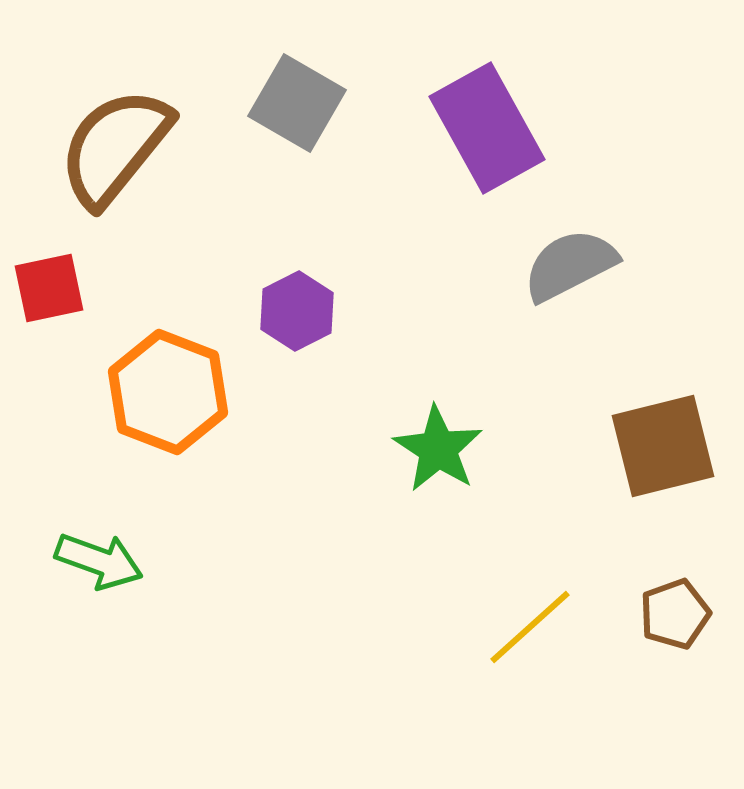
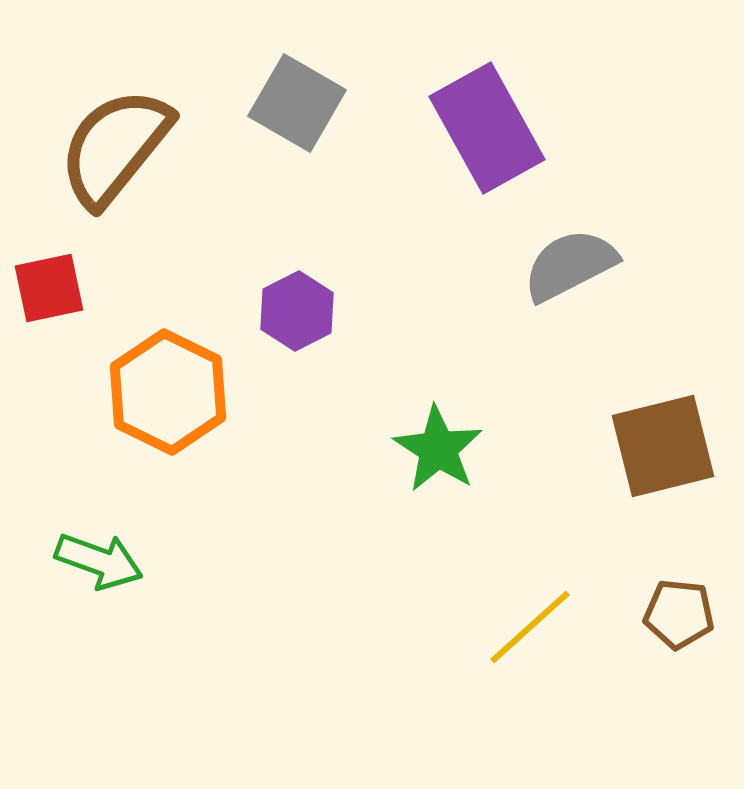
orange hexagon: rotated 5 degrees clockwise
brown pentagon: moved 4 px right; rotated 26 degrees clockwise
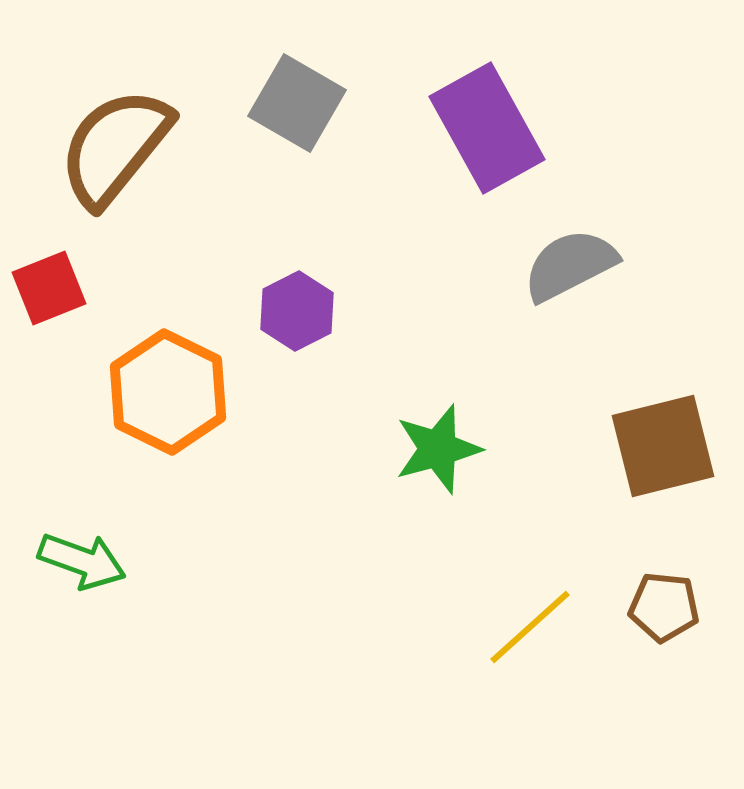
red square: rotated 10 degrees counterclockwise
green star: rotated 24 degrees clockwise
green arrow: moved 17 px left
brown pentagon: moved 15 px left, 7 px up
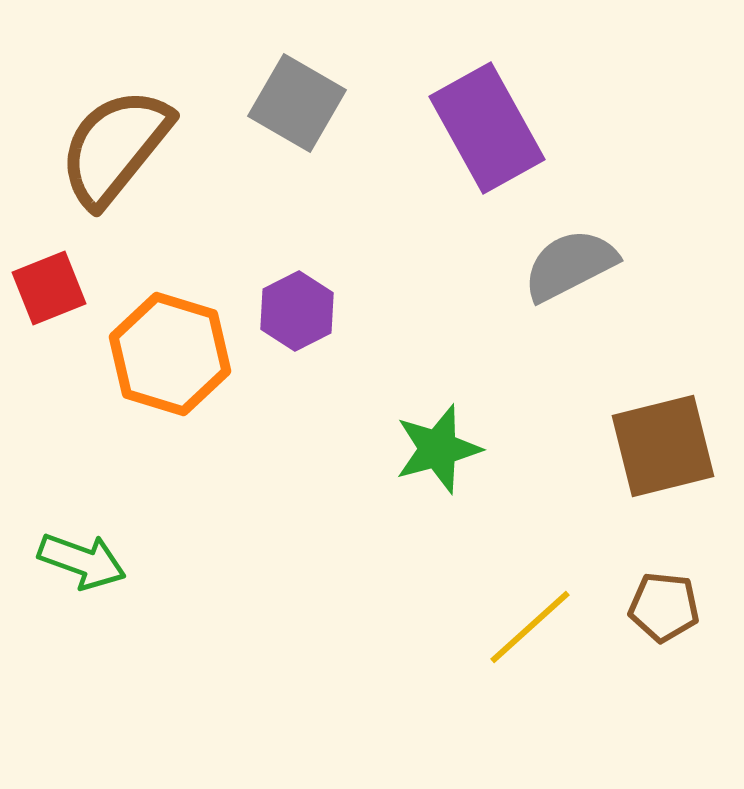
orange hexagon: moved 2 px right, 38 px up; rotated 9 degrees counterclockwise
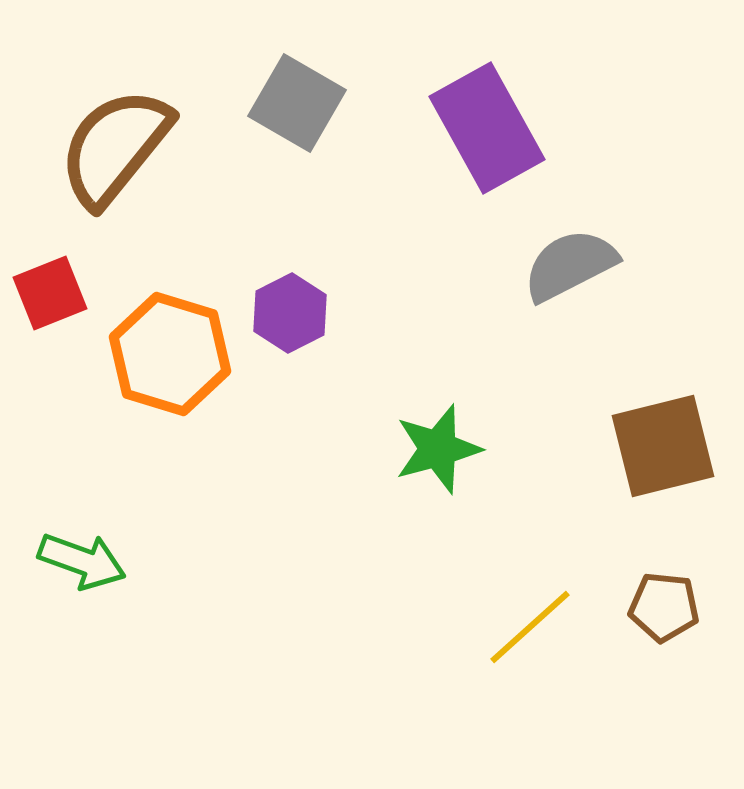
red square: moved 1 px right, 5 px down
purple hexagon: moved 7 px left, 2 px down
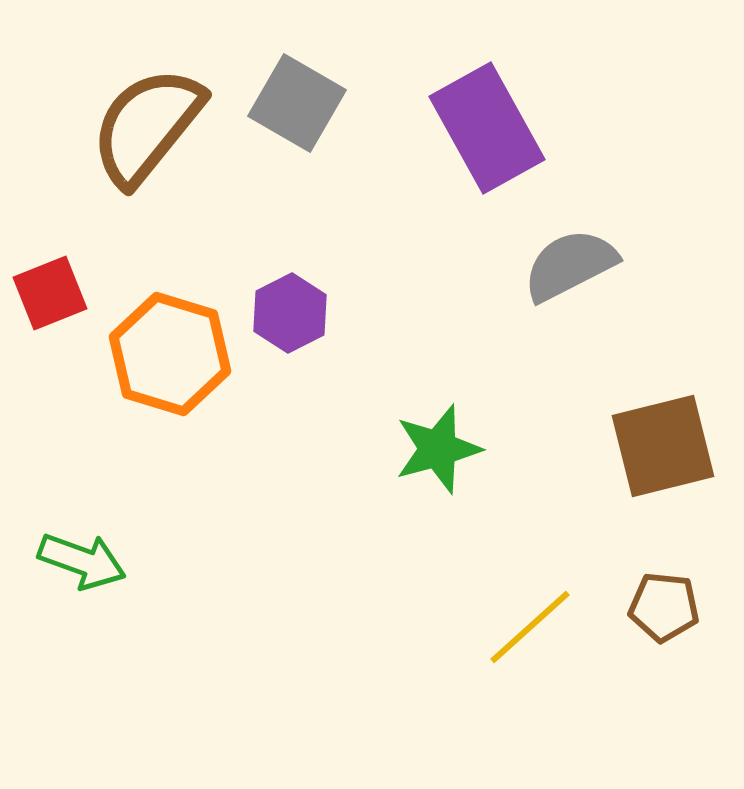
brown semicircle: moved 32 px right, 21 px up
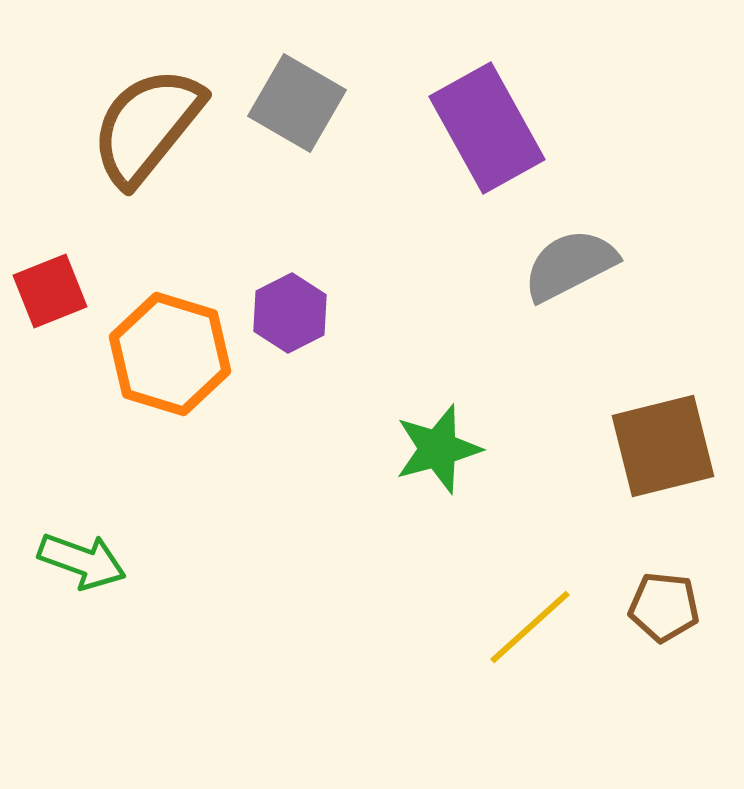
red square: moved 2 px up
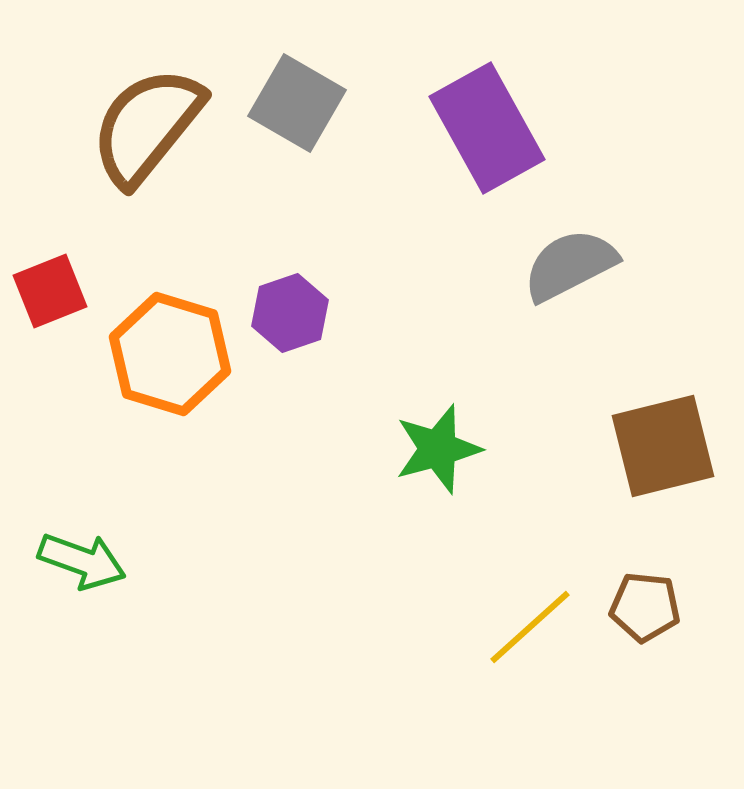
purple hexagon: rotated 8 degrees clockwise
brown pentagon: moved 19 px left
